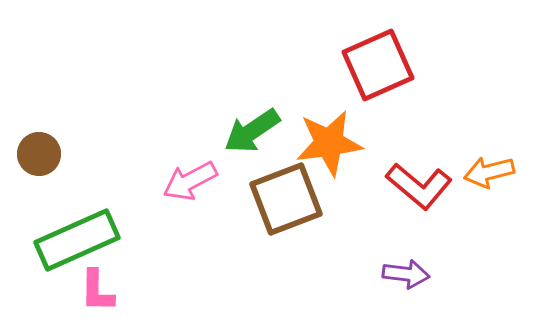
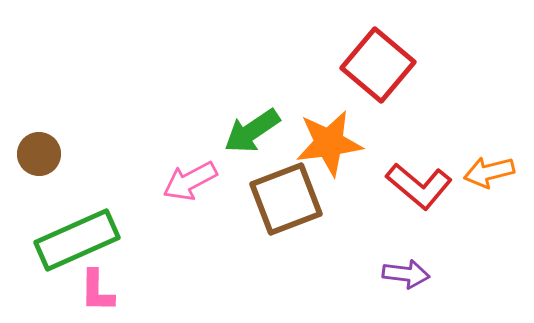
red square: rotated 26 degrees counterclockwise
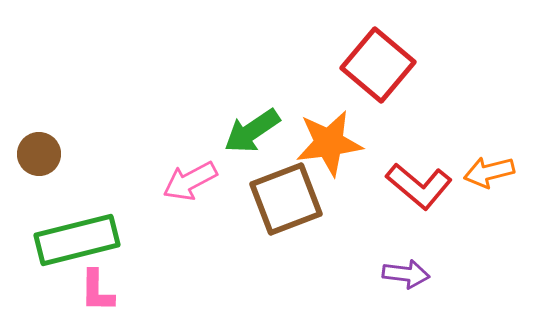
green rectangle: rotated 10 degrees clockwise
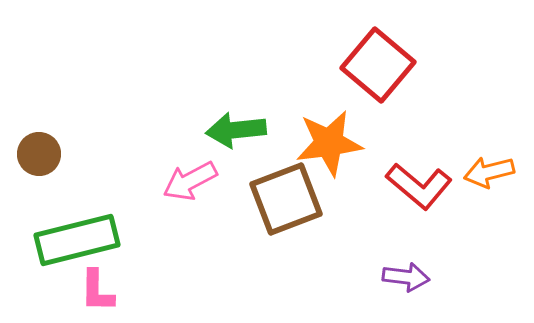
green arrow: moved 16 px left, 1 px up; rotated 28 degrees clockwise
purple arrow: moved 3 px down
